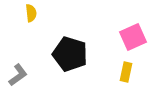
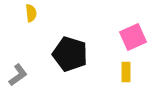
yellow rectangle: rotated 12 degrees counterclockwise
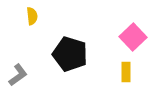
yellow semicircle: moved 1 px right, 3 px down
pink square: rotated 20 degrees counterclockwise
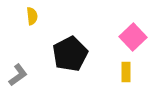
black pentagon: rotated 28 degrees clockwise
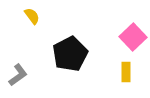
yellow semicircle: rotated 30 degrees counterclockwise
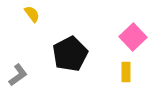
yellow semicircle: moved 2 px up
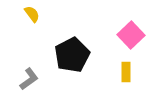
pink square: moved 2 px left, 2 px up
black pentagon: moved 2 px right, 1 px down
gray L-shape: moved 11 px right, 4 px down
